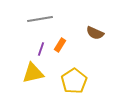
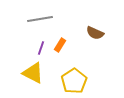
purple line: moved 1 px up
yellow triangle: rotated 40 degrees clockwise
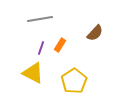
brown semicircle: rotated 72 degrees counterclockwise
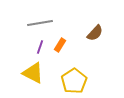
gray line: moved 4 px down
purple line: moved 1 px left, 1 px up
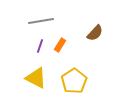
gray line: moved 1 px right, 2 px up
purple line: moved 1 px up
yellow triangle: moved 3 px right, 5 px down
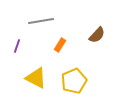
brown semicircle: moved 2 px right, 2 px down
purple line: moved 23 px left
yellow pentagon: rotated 10 degrees clockwise
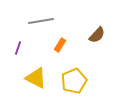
purple line: moved 1 px right, 2 px down
